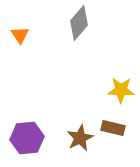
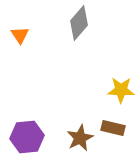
purple hexagon: moved 1 px up
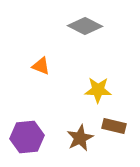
gray diamond: moved 6 px right, 3 px down; rotated 76 degrees clockwise
orange triangle: moved 21 px right, 31 px down; rotated 36 degrees counterclockwise
yellow star: moved 23 px left
brown rectangle: moved 1 px right, 2 px up
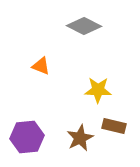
gray diamond: moved 1 px left
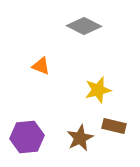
yellow star: rotated 16 degrees counterclockwise
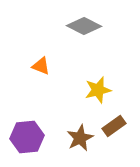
brown rectangle: rotated 50 degrees counterclockwise
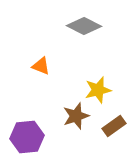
brown star: moved 4 px left, 22 px up; rotated 8 degrees clockwise
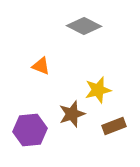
brown star: moved 4 px left, 2 px up
brown rectangle: rotated 15 degrees clockwise
purple hexagon: moved 3 px right, 7 px up
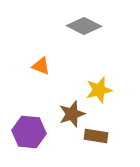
yellow star: moved 1 px right
brown rectangle: moved 18 px left, 10 px down; rotated 30 degrees clockwise
purple hexagon: moved 1 px left, 2 px down; rotated 12 degrees clockwise
